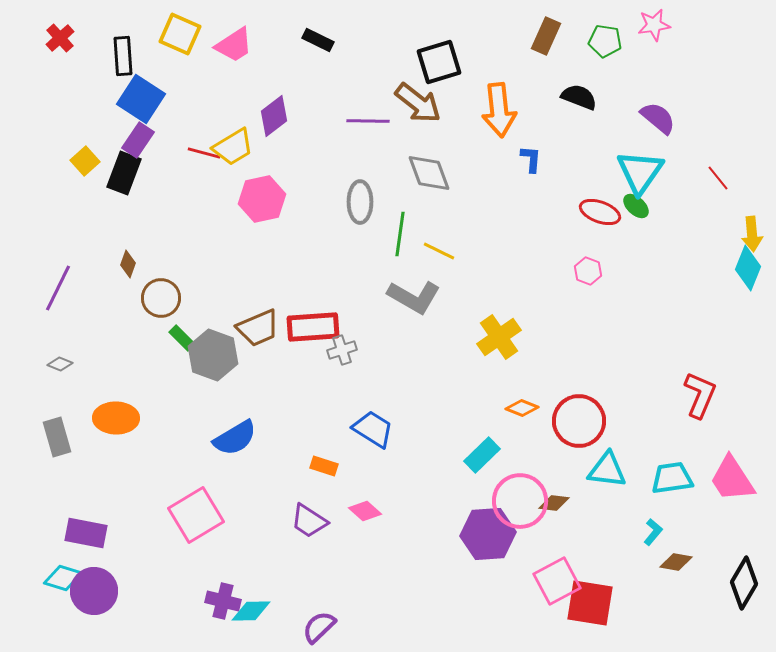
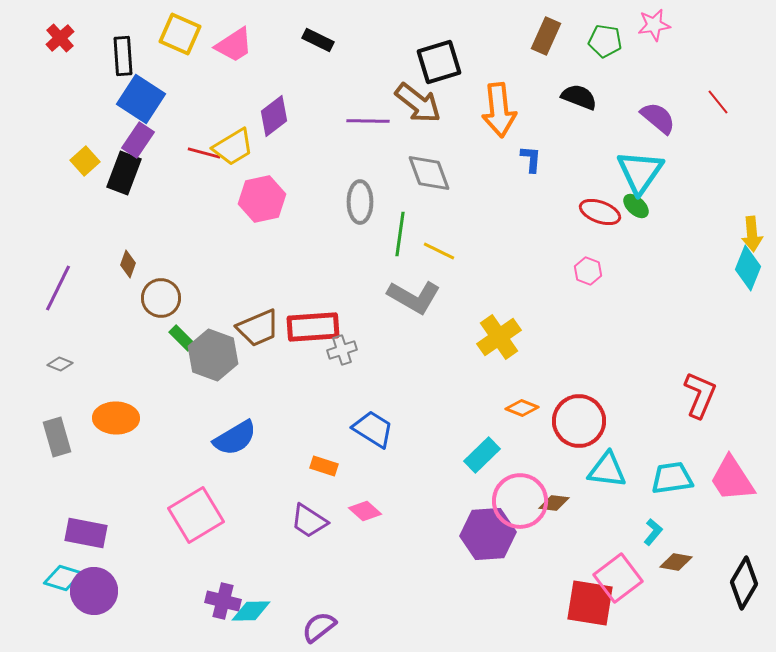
red line at (718, 178): moved 76 px up
pink square at (557, 581): moved 61 px right, 3 px up; rotated 9 degrees counterclockwise
purple semicircle at (319, 627): rotated 6 degrees clockwise
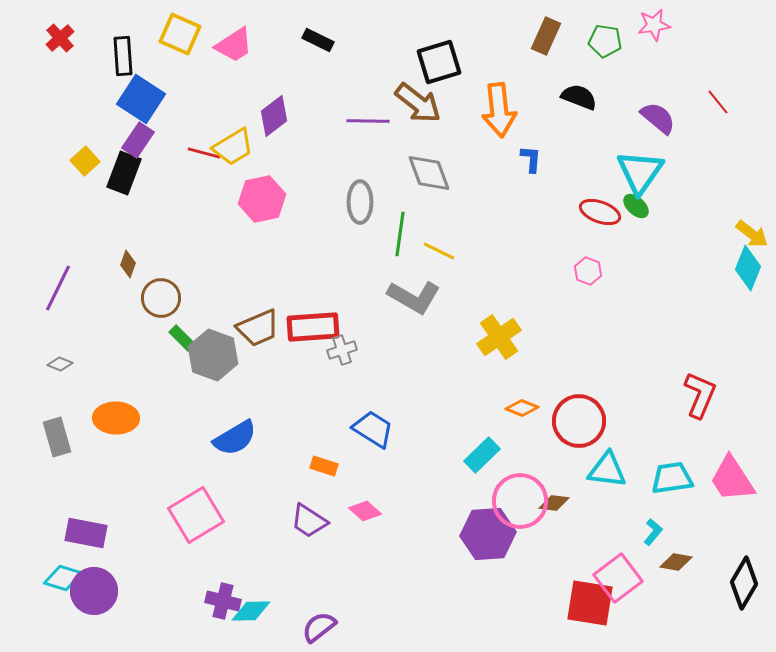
yellow arrow at (752, 234): rotated 48 degrees counterclockwise
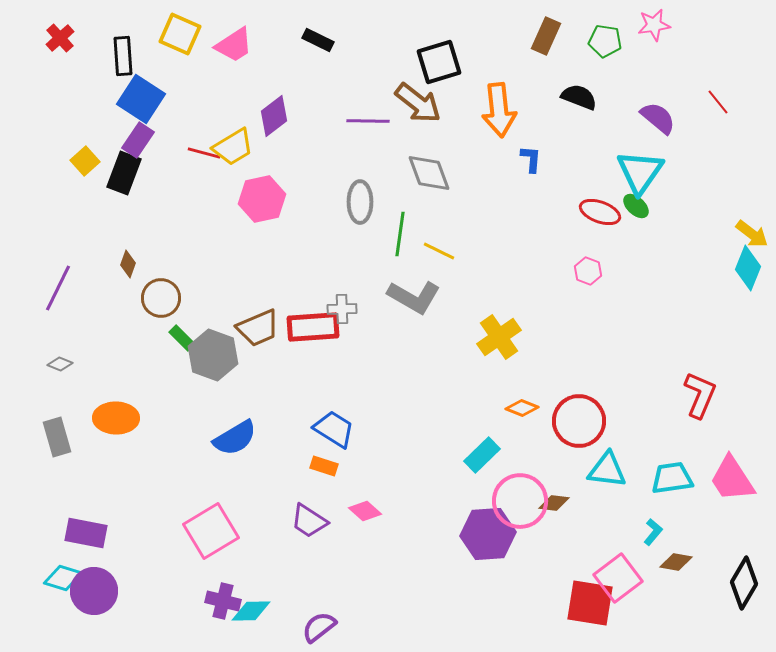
gray cross at (342, 350): moved 41 px up; rotated 16 degrees clockwise
blue trapezoid at (373, 429): moved 39 px left
pink square at (196, 515): moved 15 px right, 16 px down
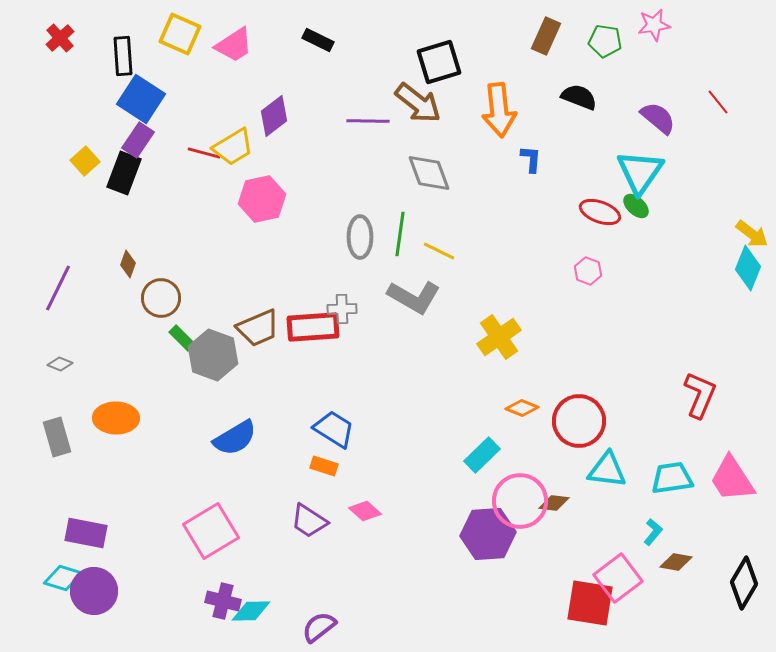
gray ellipse at (360, 202): moved 35 px down
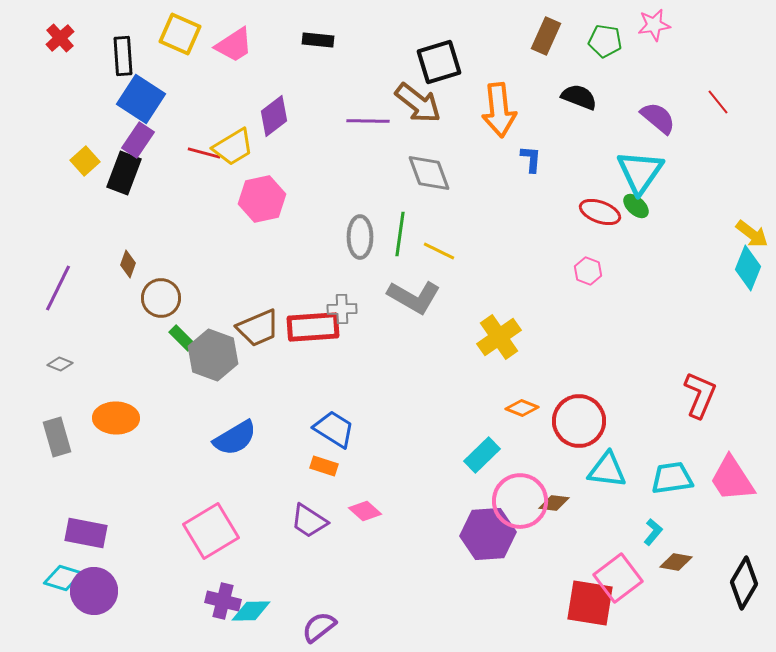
black rectangle at (318, 40): rotated 20 degrees counterclockwise
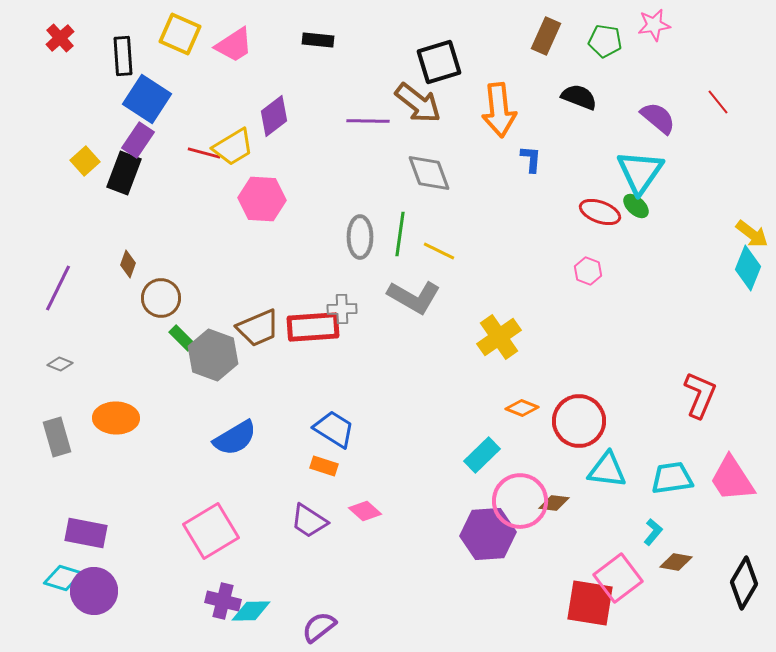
blue square at (141, 99): moved 6 px right
pink hexagon at (262, 199): rotated 15 degrees clockwise
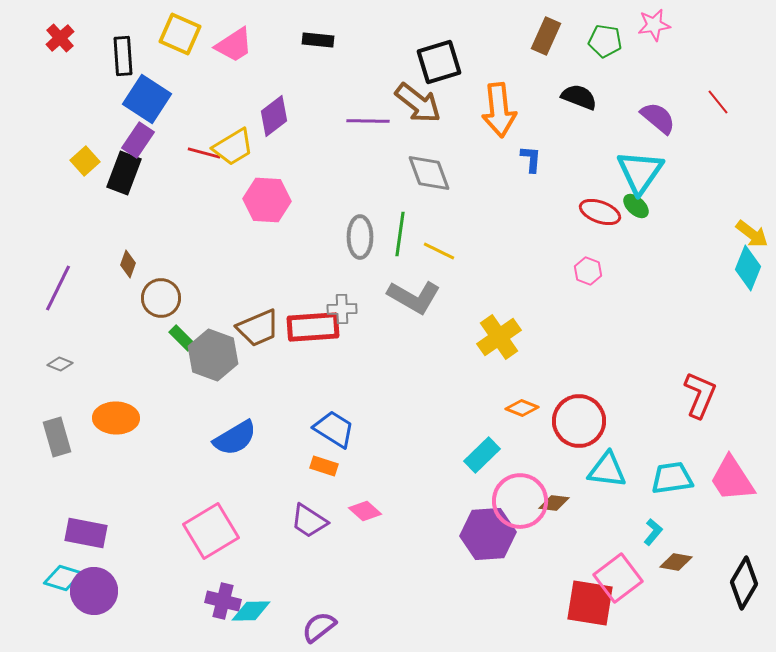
pink hexagon at (262, 199): moved 5 px right, 1 px down
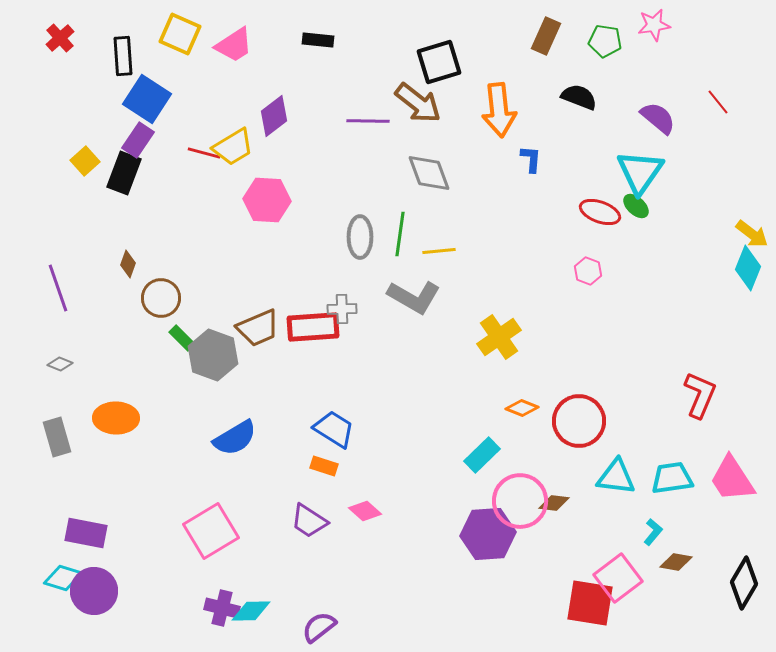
yellow line at (439, 251): rotated 32 degrees counterclockwise
purple line at (58, 288): rotated 45 degrees counterclockwise
cyan triangle at (607, 470): moved 9 px right, 7 px down
purple cross at (223, 601): moved 1 px left, 7 px down
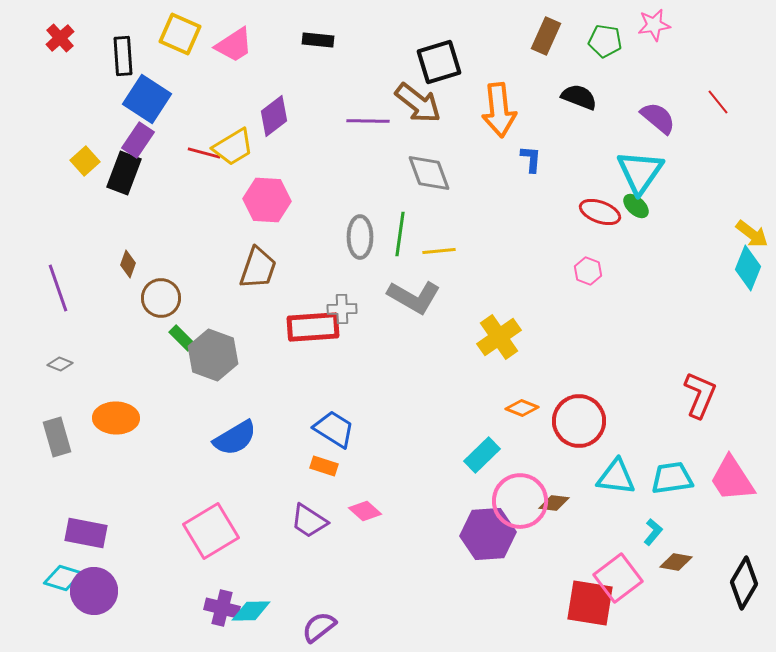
brown trapezoid at (258, 328): moved 60 px up; rotated 48 degrees counterclockwise
